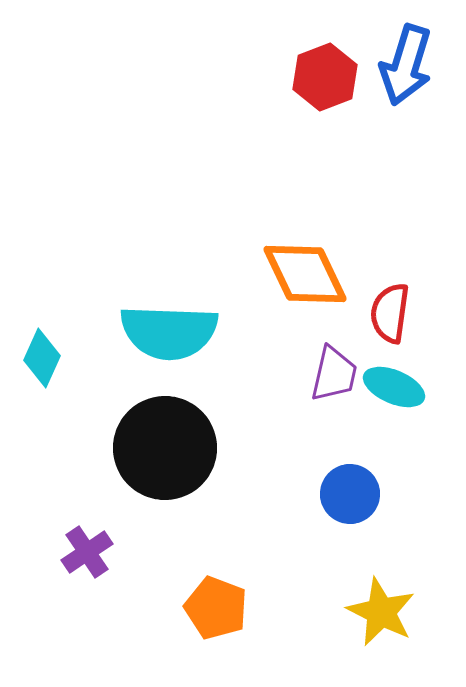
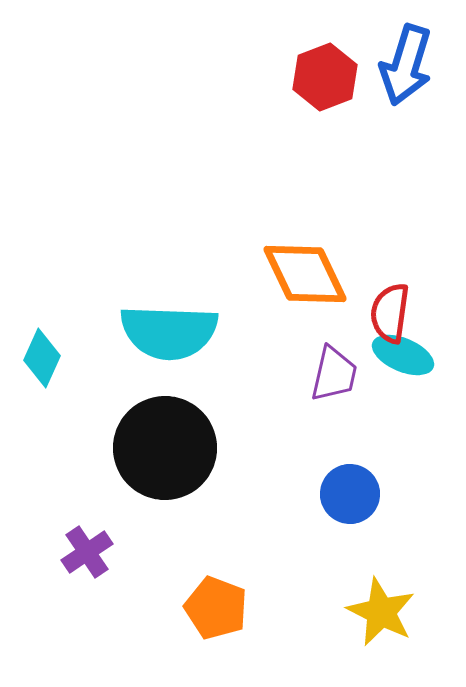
cyan ellipse: moved 9 px right, 32 px up
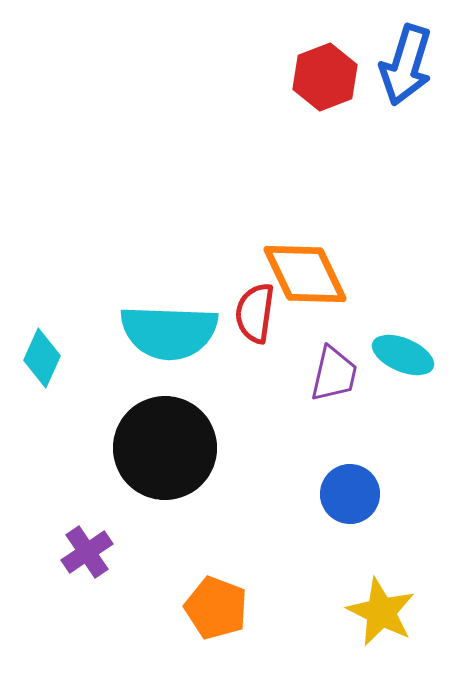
red semicircle: moved 135 px left
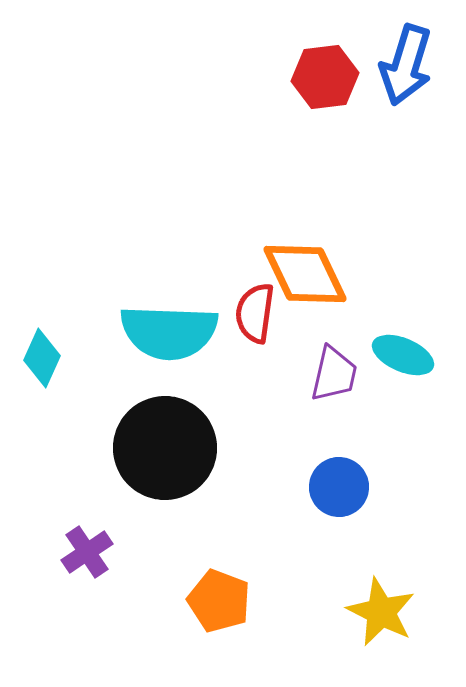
red hexagon: rotated 14 degrees clockwise
blue circle: moved 11 px left, 7 px up
orange pentagon: moved 3 px right, 7 px up
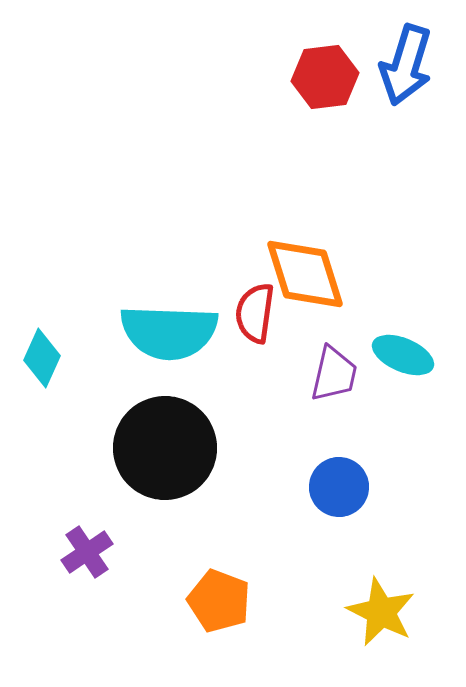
orange diamond: rotated 8 degrees clockwise
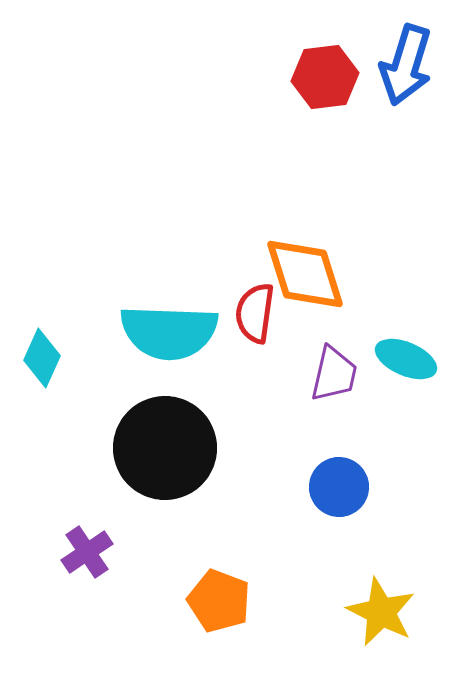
cyan ellipse: moved 3 px right, 4 px down
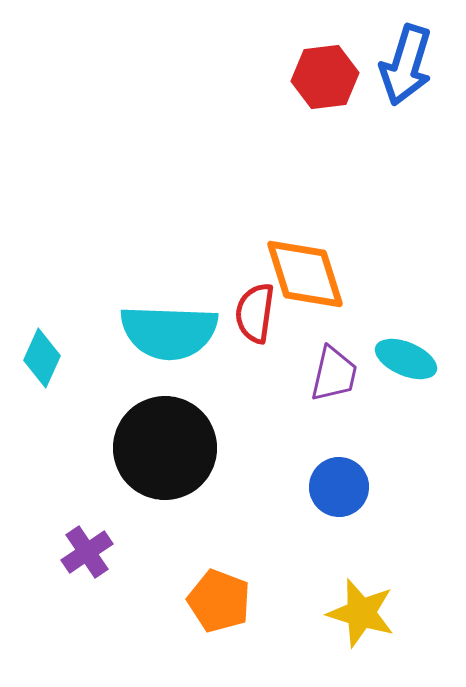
yellow star: moved 20 px left, 1 px down; rotated 10 degrees counterclockwise
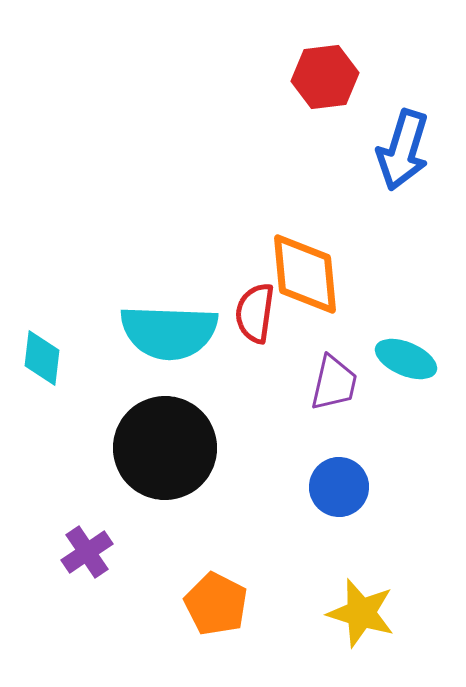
blue arrow: moved 3 px left, 85 px down
orange diamond: rotated 12 degrees clockwise
cyan diamond: rotated 18 degrees counterclockwise
purple trapezoid: moved 9 px down
orange pentagon: moved 3 px left, 3 px down; rotated 6 degrees clockwise
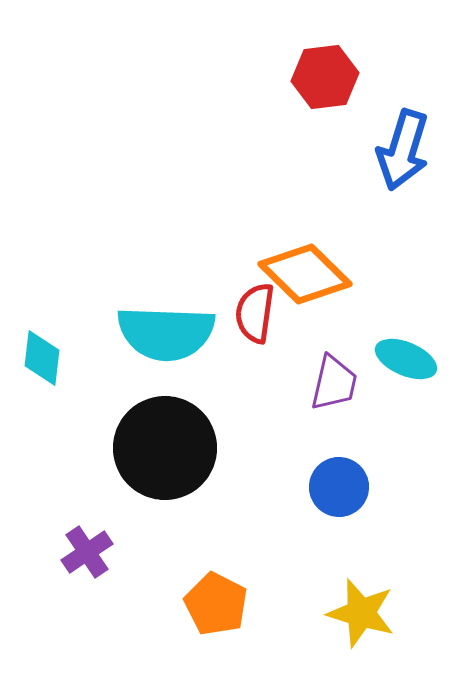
orange diamond: rotated 40 degrees counterclockwise
cyan semicircle: moved 3 px left, 1 px down
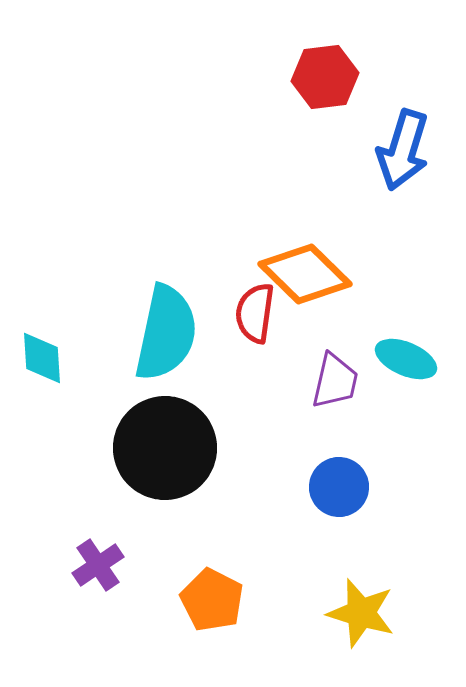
cyan semicircle: rotated 80 degrees counterclockwise
cyan diamond: rotated 10 degrees counterclockwise
purple trapezoid: moved 1 px right, 2 px up
purple cross: moved 11 px right, 13 px down
orange pentagon: moved 4 px left, 4 px up
